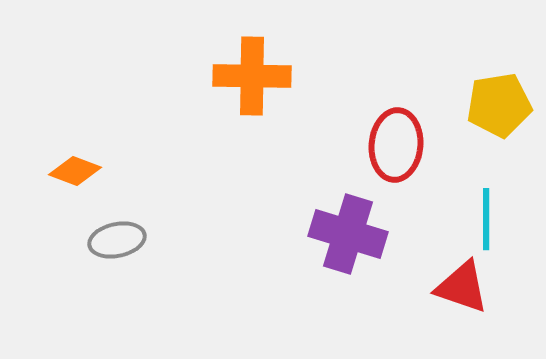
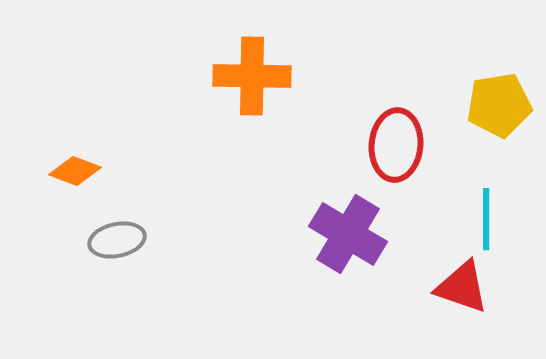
purple cross: rotated 14 degrees clockwise
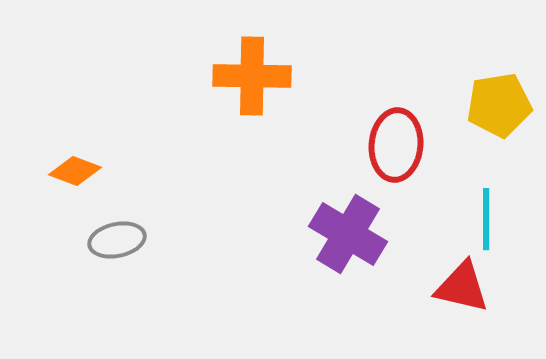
red triangle: rotated 6 degrees counterclockwise
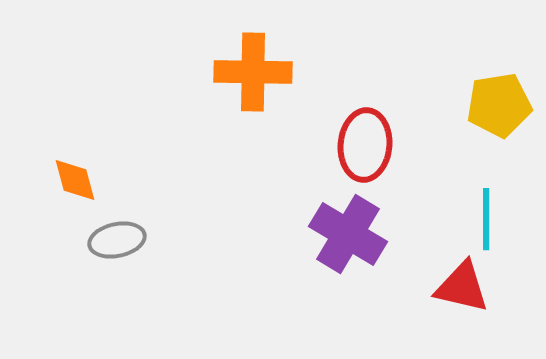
orange cross: moved 1 px right, 4 px up
red ellipse: moved 31 px left
orange diamond: moved 9 px down; rotated 54 degrees clockwise
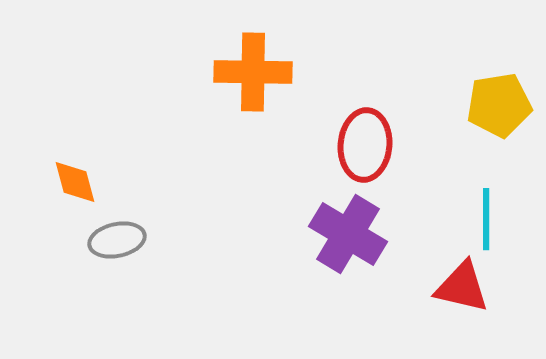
orange diamond: moved 2 px down
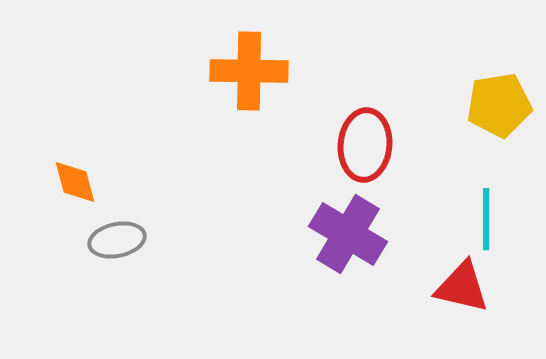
orange cross: moved 4 px left, 1 px up
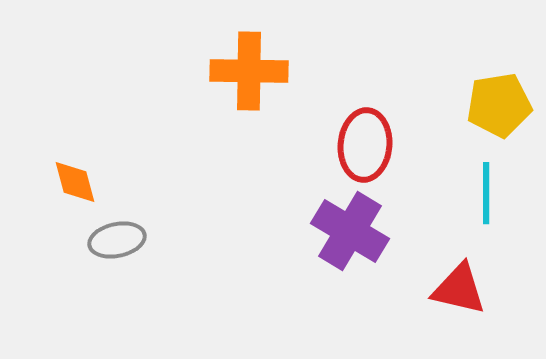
cyan line: moved 26 px up
purple cross: moved 2 px right, 3 px up
red triangle: moved 3 px left, 2 px down
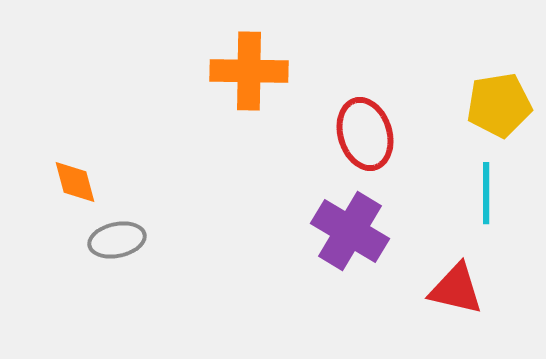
red ellipse: moved 11 px up; rotated 22 degrees counterclockwise
red triangle: moved 3 px left
